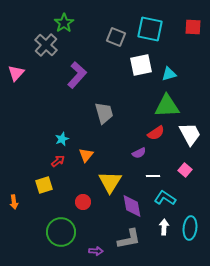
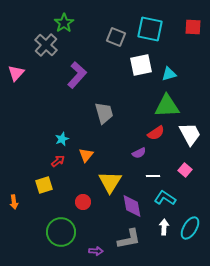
cyan ellipse: rotated 25 degrees clockwise
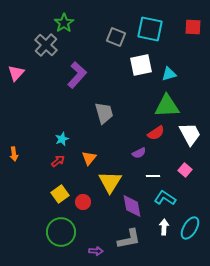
orange triangle: moved 3 px right, 3 px down
yellow square: moved 16 px right, 9 px down; rotated 18 degrees counterclockwise
orange arrow: moved 48 px up
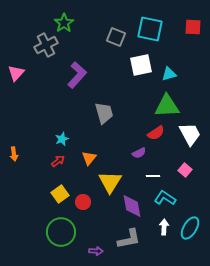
gray cross: rotated 20 degrees clockwise
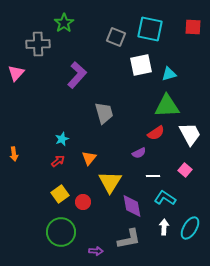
gray cross: moved 8 px left, 1 px up; rotated 25 degrees clockwise
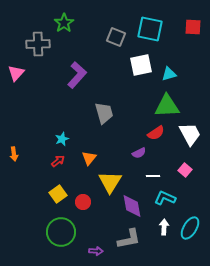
yellow square: moved 2 px left
cyan L-shape: rotated 10 degrees counterclockwise
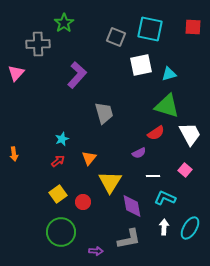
green triangle: rotated 20 degrees clockwise
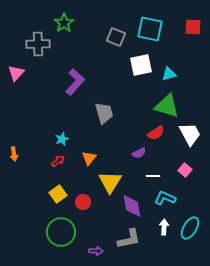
purple L-shape: moved 2 px left, 7 px down
